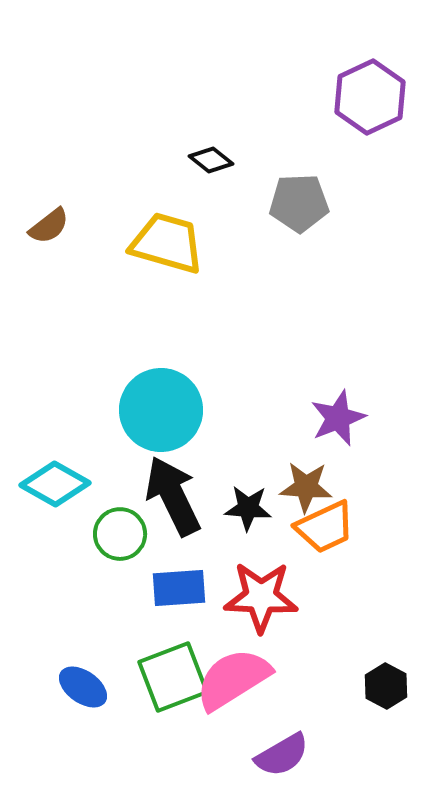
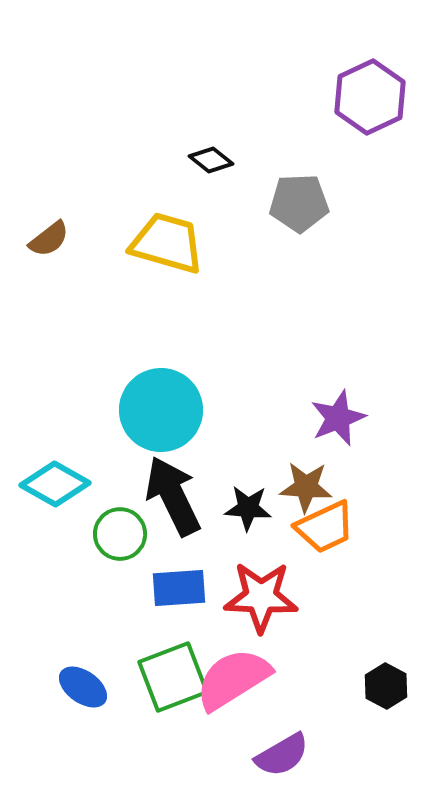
brown semicircle: moved 13 px down
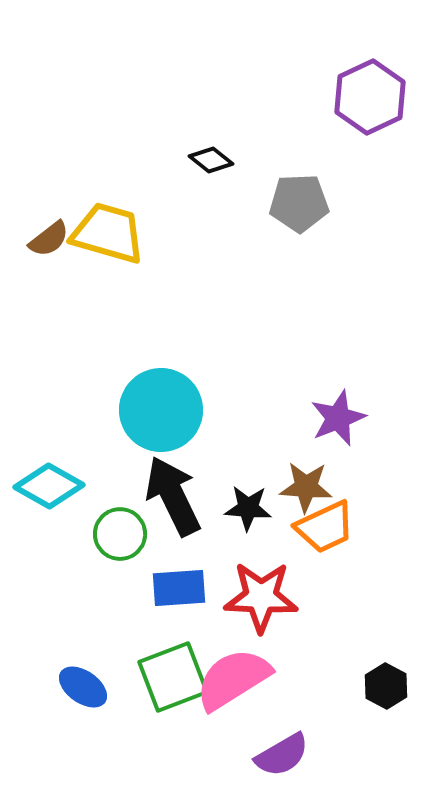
yellow trapezoid: moved 59 px left, 10 px up
cyan diamond: moved 6 px left, 2 px down
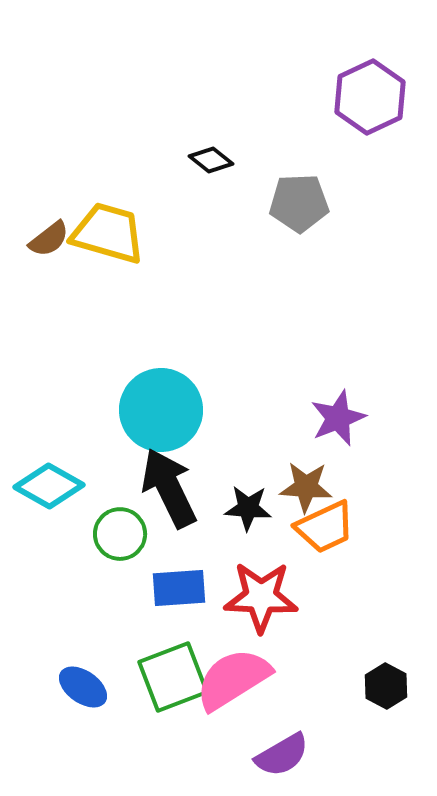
black arrow: moved 4 px left, 8 px up
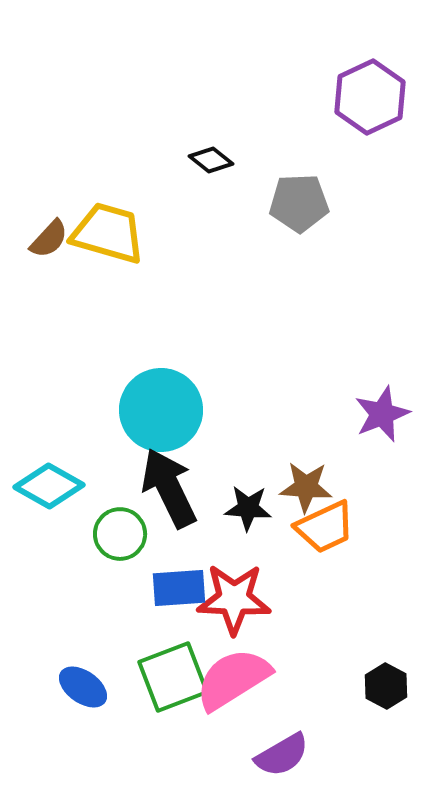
brown semicircle: rotated 9 degrees counterclockwise
purple star: moved 44 px right, 4 px up
red star: moved 27 px left, 2 px down
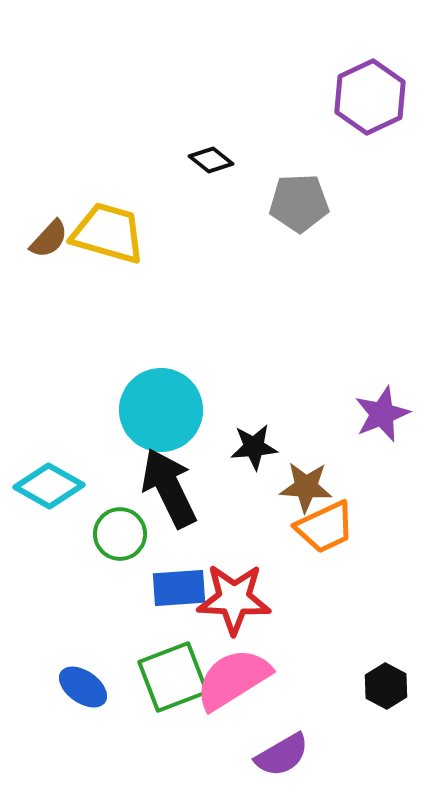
black star: moved 6 px right, 61 px up; rotated 9 degrees counterclockwise
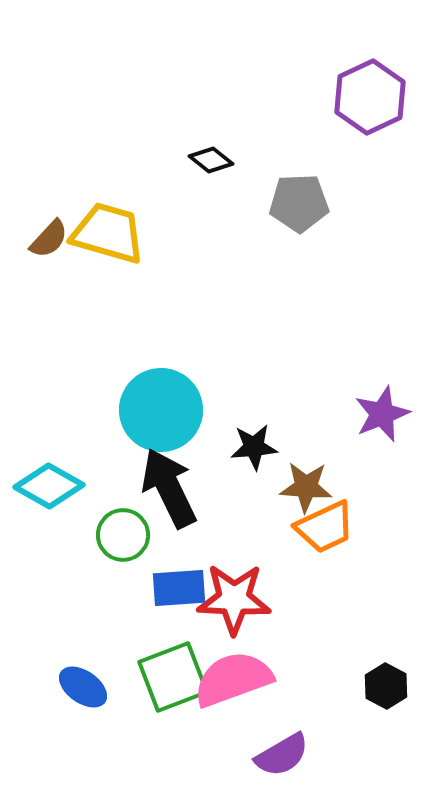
green circle: moved 3 px right, 1 px down
pink semicircle: rotated 12 degrees clockwise
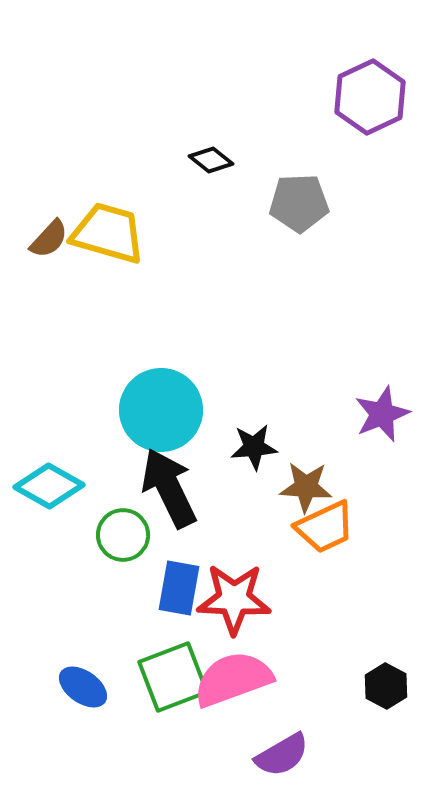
blue rectangle: rotated 76 degrees counterclockwise
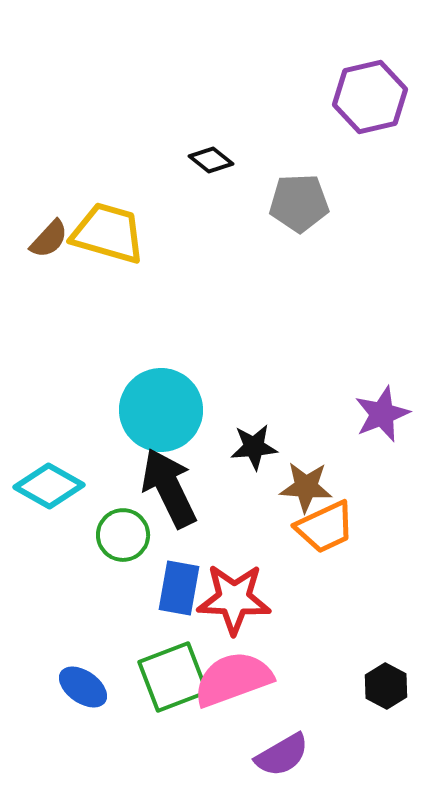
purple hexagon: rotated 12 degrees clockwise
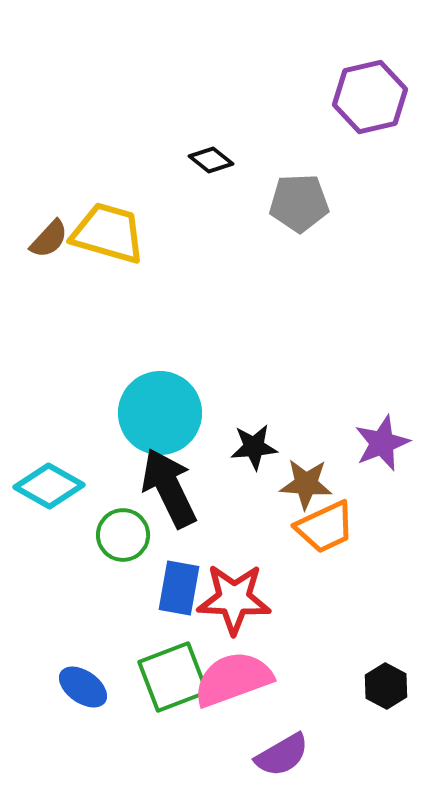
cyan circle: moved 1 px left, 3 px down
purple star: moved 29 px down
brown star: moved 3 px up
